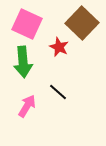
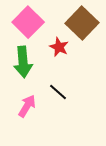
pink square: moved 1 px right, 2 px up; rotated 20 degrees clockwise
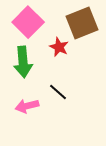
brown square: rotated 24 degrees clockwise
pink arrow: rotated 135 degrees counterclockwise
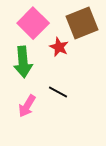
pink square: moved 5 px right, 1 px down
black line: rotated 12 degrees counterclockwise
pink arrow: rotated 45 degrees counterclockwise
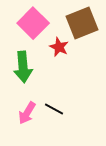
green arrow: moved 5 px down
black line: moved 4 px left, 17 px down
pink arrow: moved 7 px down
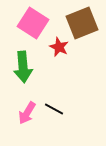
pink square: rotated 12 degrees counterclockwise
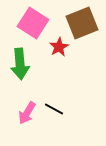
red star: rotated 18 degrees clockwise
green arrow: moved 3 px left, 3 px up
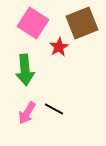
green arrow: moved 5 px right, 6 px down
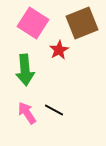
red star: moved 3 px down
black line: moved 1 px down
pink arrow: rotated 115 degrees clockwise
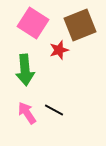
brown square: moved 2 px left, 2 px down
red star: rotated 12 degrees clockwise
